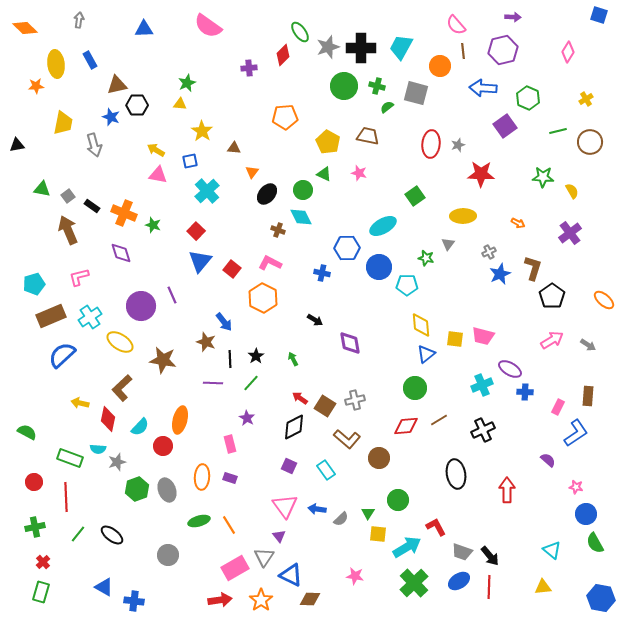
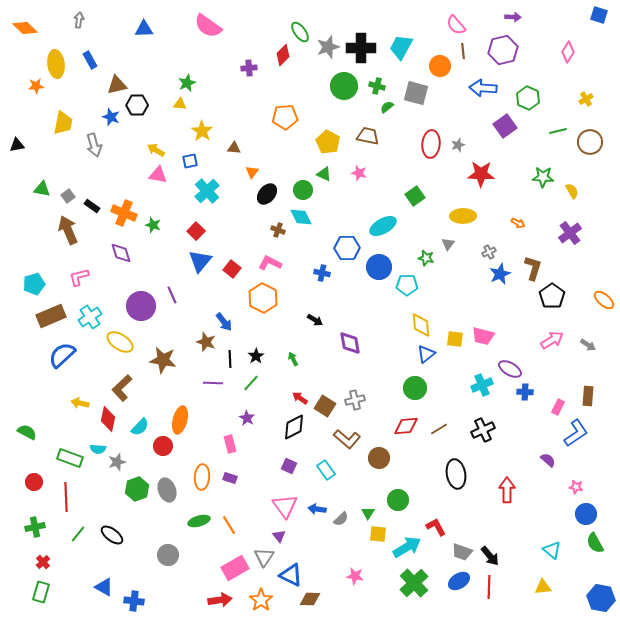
brown line at (439, 420): moved 9 px down
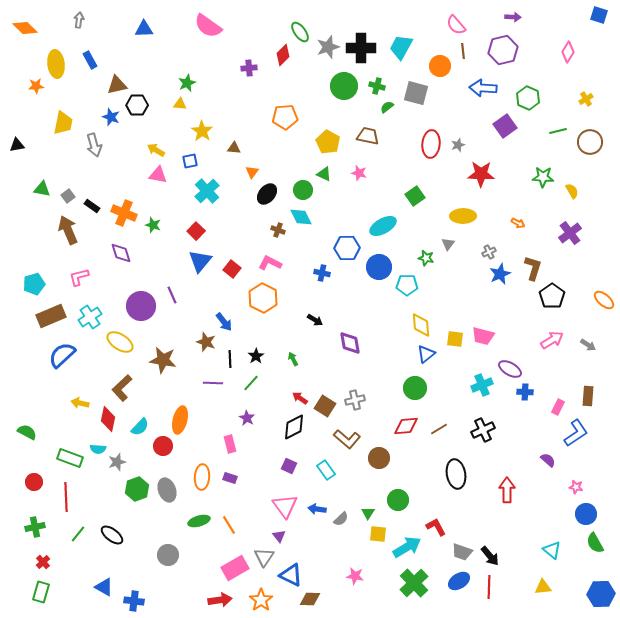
blue hexagon at (601, 598): moved 4 px up; rotated 12 degrees counterclockwise
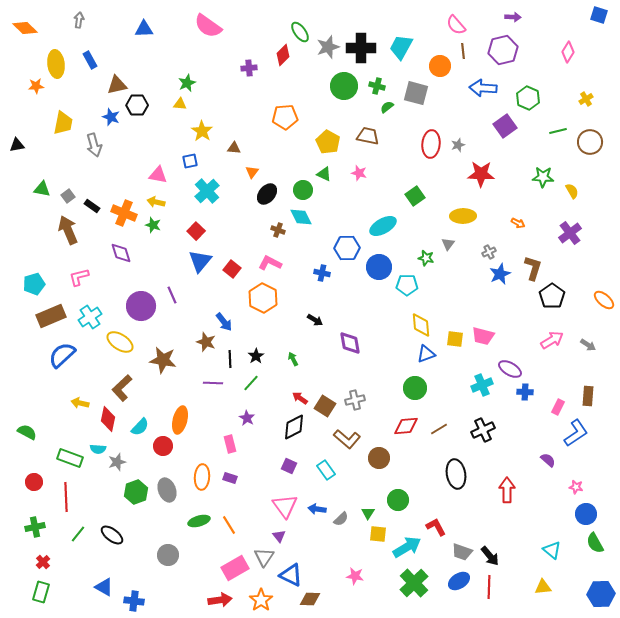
yellow arrow at (156, 150): moved 52 px down; rotated 18 degrees counterclockwise
blue triangle at (426, 354): rotated 18 degrees clockwise
green hexagon at (137, 489): moved 1 px left, 3 px down
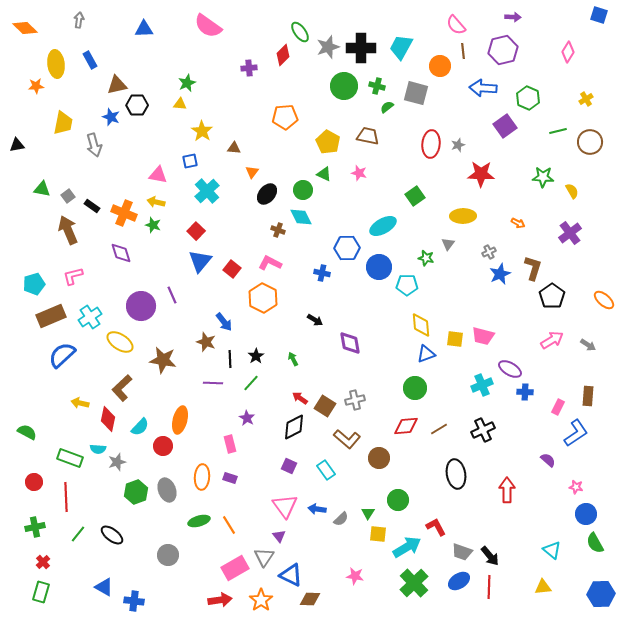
pink L-shape at (79, 277): moved 6 px left, 1 px up
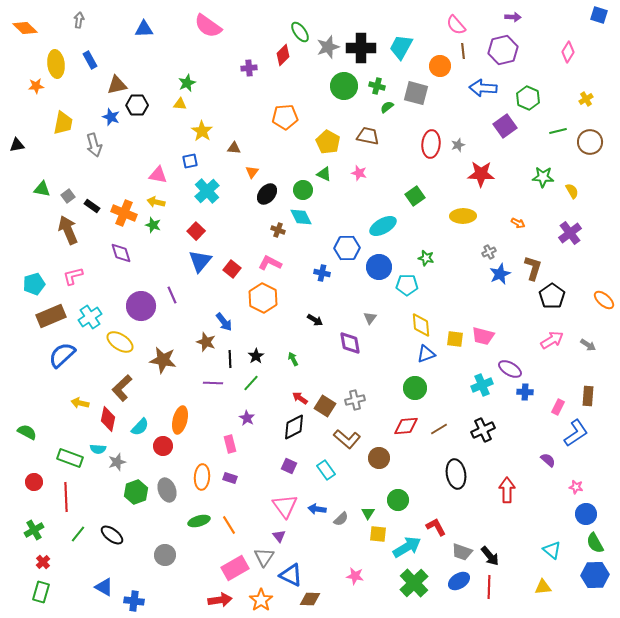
gray triangle at (448, 244): moved 78 px left, 74 px down
green cross at (35, 527): moved 1 px left, 3 px down; rotated 18 degrees counterclockwise
gray circle at (168, 555): moved 3 px left
blue hexagon at (601, 594): moved 6 px left, 19 px up
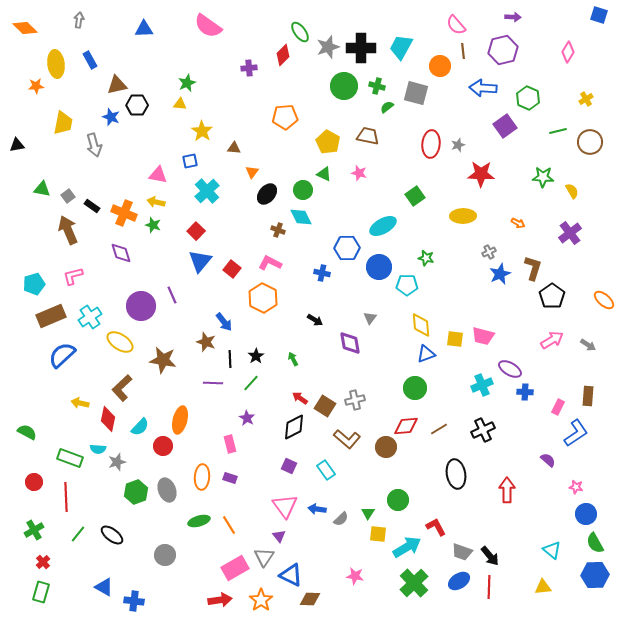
brown circle at (379, 458): moved 7 px right, 11 px up
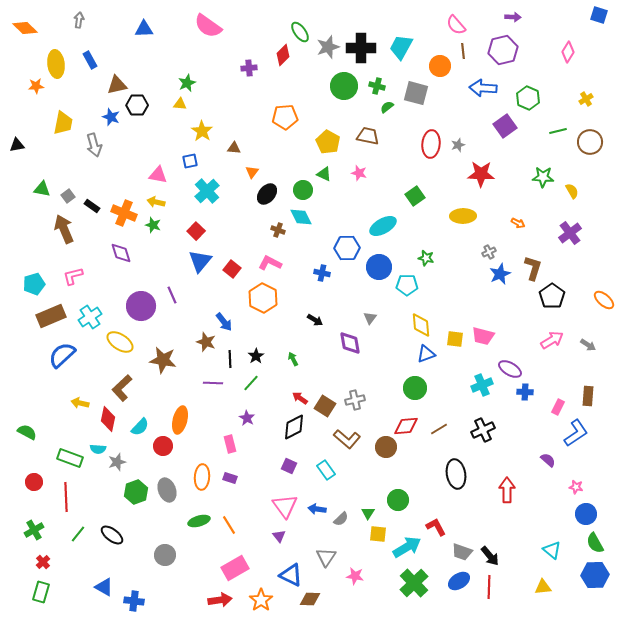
brown arrow at (68, 230): moved 4 px left, 1 px up
gray triangle at (264, 557): moved 62 px right
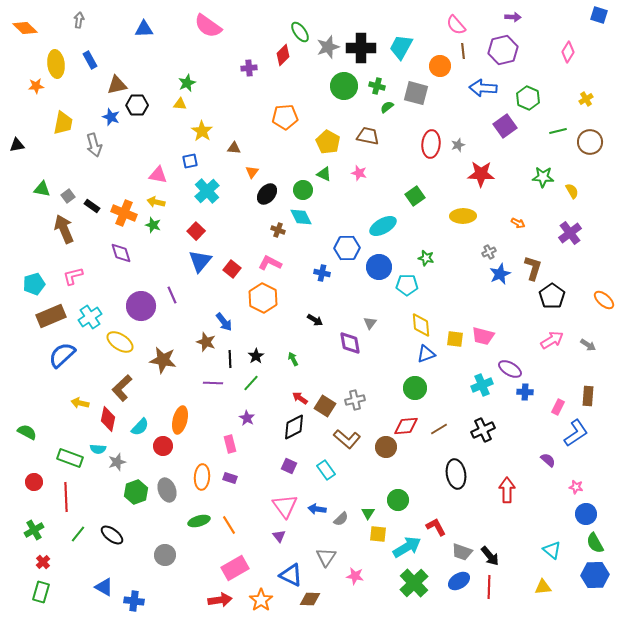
gray triangle at (370, 318): moved 5 px down
